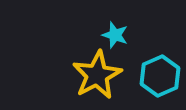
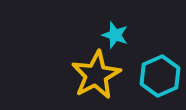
yellow star: moved 1 px left
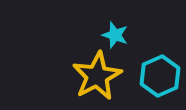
yellow star: moved 1 px right, 1 px down
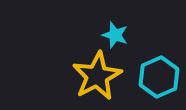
cyan hexagon: moved 1 px left, 1 px down
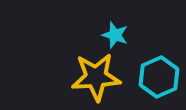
yellow star: moved 1 px left, 1 px down; rotated 24 degrees clockwise
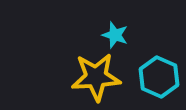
cyan hexagon: rotated 12 degrees counterclockwise
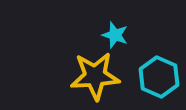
yellow star: moved 1 px left, 1 px up
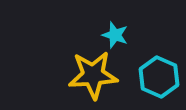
yellow star: moved 2 px left, 1 px up
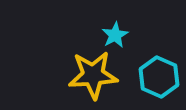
cyan star: rotated 24 degrees clockwise
